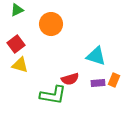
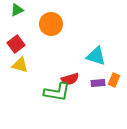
green L-shape: moved 4 px right, 3 px up
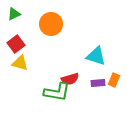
green triangle: moved 3 px left, 4 px down
yellow triangle: moved 2 px up
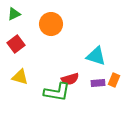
yellow triangle: moved 14 px down
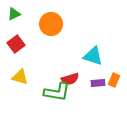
cyan triangle: moved 3 px left
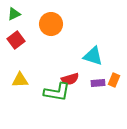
red square: moved 4 px up
yellow triangle: moved 3 px down; rotated 18 degrees counterclockwise
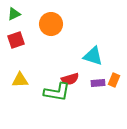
red square: rotated 18 degrees clockwise
